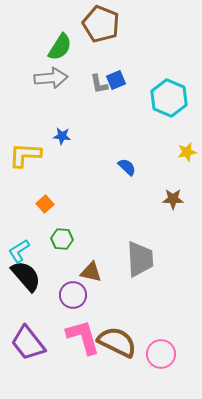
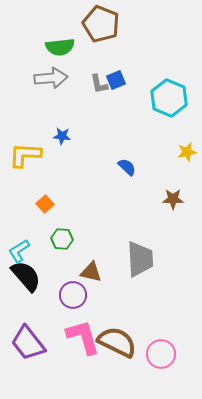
green semicircle: rotated 52 degrees clockwise
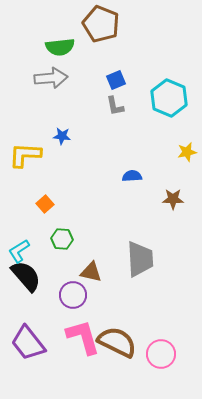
gray L-shape: moved 16 px right, 22 px down
blue semicircle: moved 5 px right, 9 px down; rotated 48 degrees counterclockwise
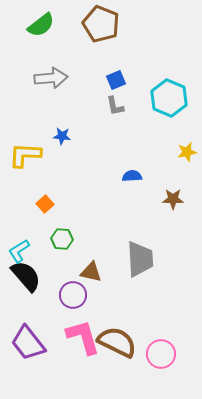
green semicircle: moved 19 px left, 22 px up; rotated 32 degrees counterclockwise
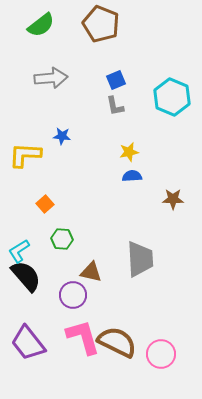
cyan hexagon: moved 3 px right, 1 px up
yellow star: moved 58 px left
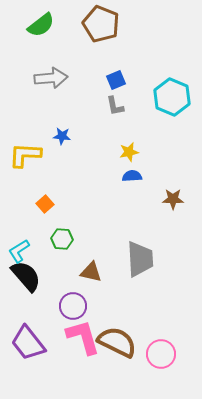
purple circle: moved 11 px down
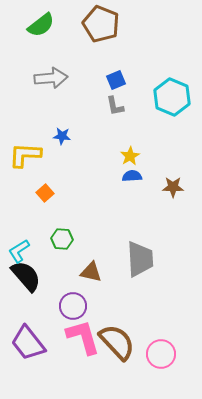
yellow star: moved 1 px right, 4 px down; rotated 18 degrees counterclockwise
brown star: moved 12 px up
orange square: moved 11 px up
brown semicircle: rotated 21 degrees clockwise
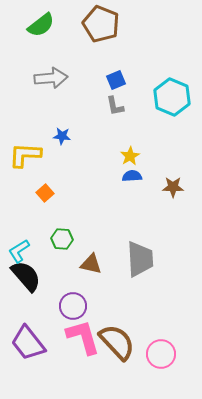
brown triangle: moved 8 px up
